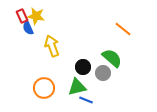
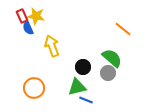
gray circle: moved 5 px right
orange circle: moved 10 px left
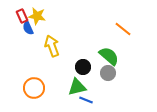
yellow star: moved 1 px right
green semicircle: moved 3 px left, 2 px up
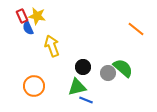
orange line: moved 13 px right
green semicircle: moved 14 px right, 12 px down
orange circle: moved 2 px up
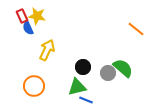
yellow arrow: moved 5 px left, 4 px down; rotated 45 degrees clockwise
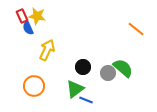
green triangle: moved 2 px left, 2 px down; rotated 24 degrees counterclockwise
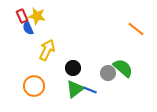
black circle: moved 10 px left, 1 px down
blue line: moved 4 px right, 10 px up
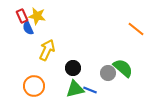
green triangle: rotated 24 degrees clockwise
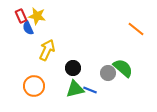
red rectangle: moved 1 px left
